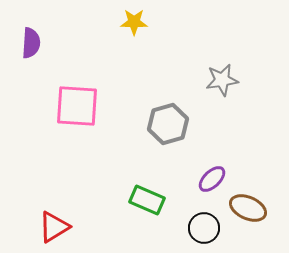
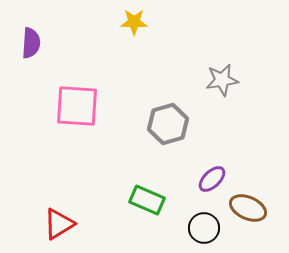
red triangle: moved 5 px right, 3 px up
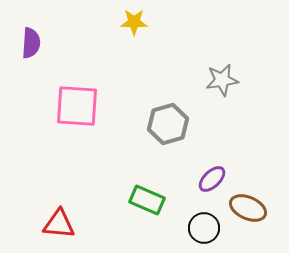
red triangle: rotated 36 degrees clockwise
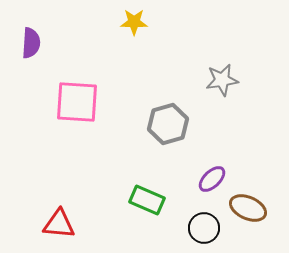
pink square: moved 4 px up
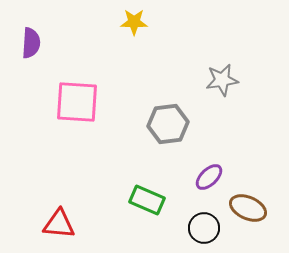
gray hexagon: rotated 9 degrees clockwise
purple ellipse: moved 3 px left, 2 px up
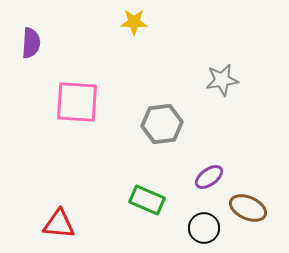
gray hexagon: moved 6 px left
purple ellipse: rotated 8 degrees clockwise
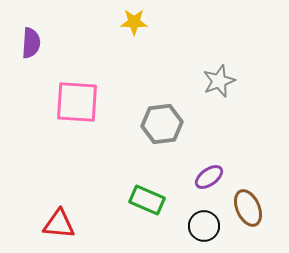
gray star: moved 3 px left, 1 px down; rotated 12 degrees counterclockwise
brown ellipse: rotated 42 degrees clockwise
black circle: moved 2 px up
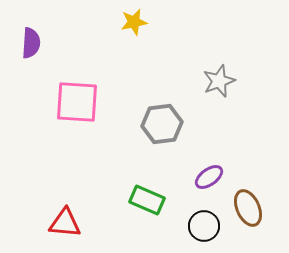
yellow star: rotated 12 degrees counterclockwise
red triangle: moved 6 px right, 1 px up
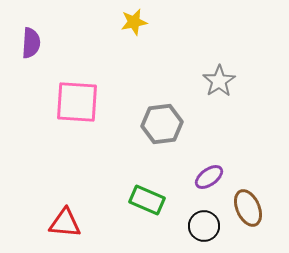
gray star: rotated 12 degrees counterclockwise
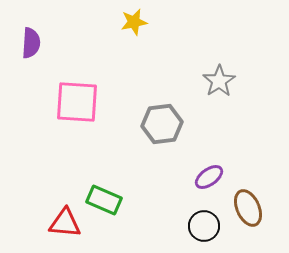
green rectangle: moved 43 px left
